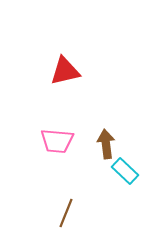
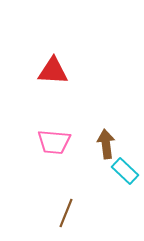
red triangle: moved 12 px left; rotated 16 degrees clockwise
pink trapezoid: moved 3 px left, 1 px down
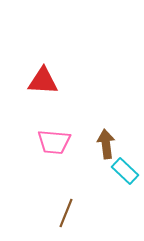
red triangle: moved 10 px left, 10 px down
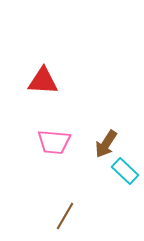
brown arrow: rotated 140 degrees counterclockwise
brown line: moved 1 px left, 3 px down; rotated 8 degrees clockwise
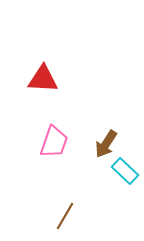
red triangle: moved 2 px up
pink trapezoid: rotated 76 degrees counterclockwise
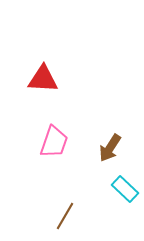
brown arrow: moved 4 px right, 4 px down
cyan rectangle: moved 18 px down
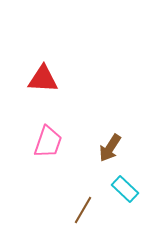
pink trapezoid: moved 6 px left
brown line: moved 18 px right, 6 px up
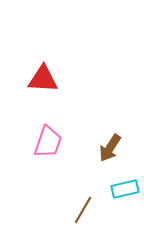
cyan rectangle: rotated 56 degrees counterclockwise
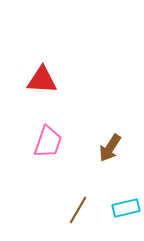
red triangle: moved 1 px left, 1 px down
cyan rectangle: moved 1 px right, 19 px down
brown line: moved 5 px left
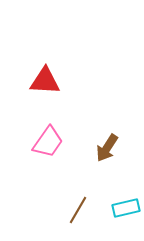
red triangle: moved 3 px right, 1 px down
pink trapezoid: rotated 16 degrees clockwise
brown arrow: moved 3 px left
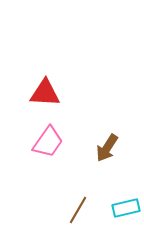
red triangle: moved 12 px down
